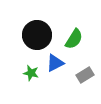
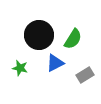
black circle: moved 2 px right
green semicircle: moved 1 px left
green star: moved 11 px left, 5 px up
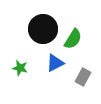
black circle: moved 4 px right, 6 px up
gray rectangle: moved 2 px left, 2 px down; rotated 30 degrees counterclockwise
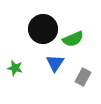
green semicircle: rotated 35 degrees clockwise
blue triangle: rotated 30 degrees counterclockwise
green star: moved 5 px left
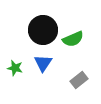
black circle: moved 1 px down
blue triangle: moved 12 px left
gray rectangle: moved 4 px left, 3 px down; rotated 24 degrees clockwise
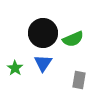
black circle: moved 3 px down
green star: rotated 21 degrees clockwise
gray rectangle: rotated 42 degrees counterclockwise
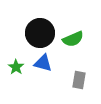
black circle: moved 3 px left
blue triangle: rotated 48 degrees counterclockwise
green star: moved 1 px right, 1 px up
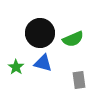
gray rectangle: rotated 18 degrees counterclockwise
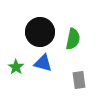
black circle: moved 1 px up
green semicircle: rotated 55 degrees counterclockwise
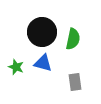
black circle: moved 2 px right
green star: rotated 14 degrees counterclockwise
gray rectangle: moved 4 px left, 2 px down
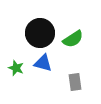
black circle: moved 2 px left, 1 px down
green semicircle: rotated 45 degrees clockwise
green star: moved 1 px down
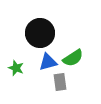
green semicircle: moved 19 px down
blue triangle: moved 5 px right, 1 px up; rotated 30 degrees counterclockwise
gray rectangle: moved 15 px left
